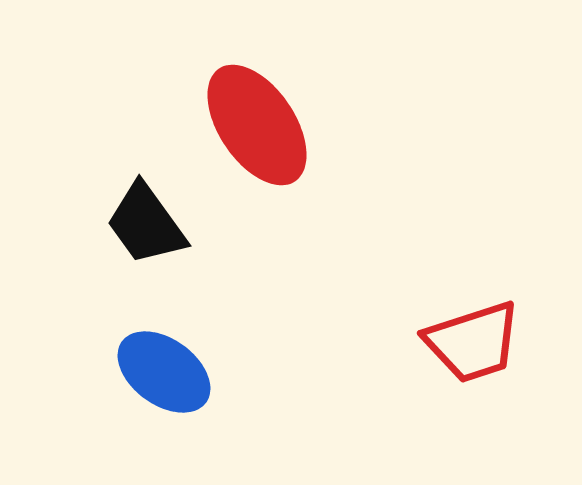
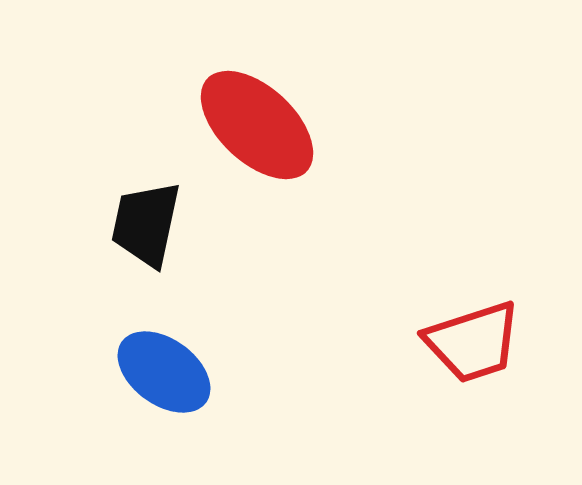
red ellipse: rotated 13 degrees counterclockwise
black trapezoid: rotated 48 degrees clockwise
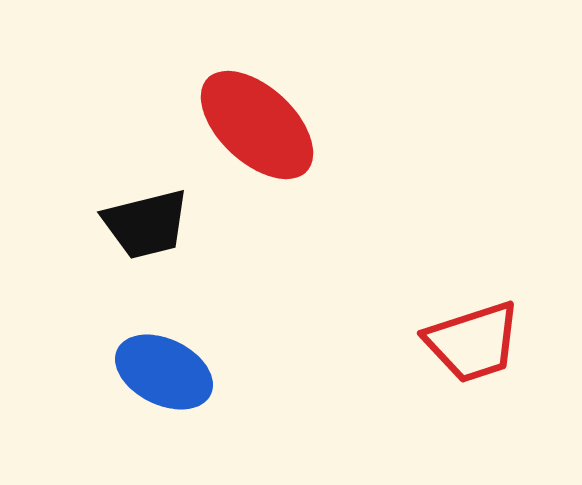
black trapezoid: rotated 116 degrees counterclockwise
blue ellipse: rotated 10 degrees counterclockwise
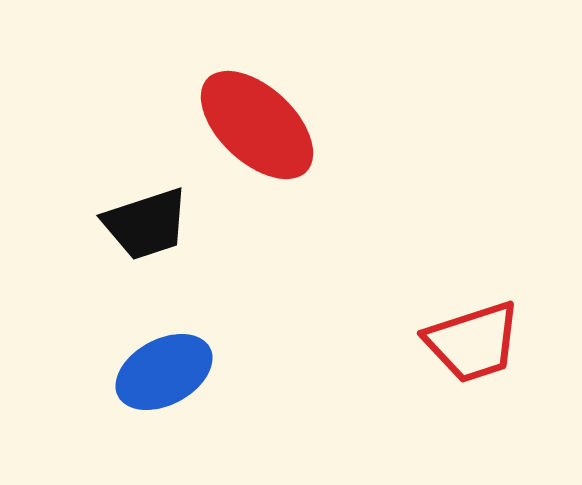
black trapezoid: rotated 4 degrees counterclockwise
blue ellipse: rotated 54 degrees counterclockwise
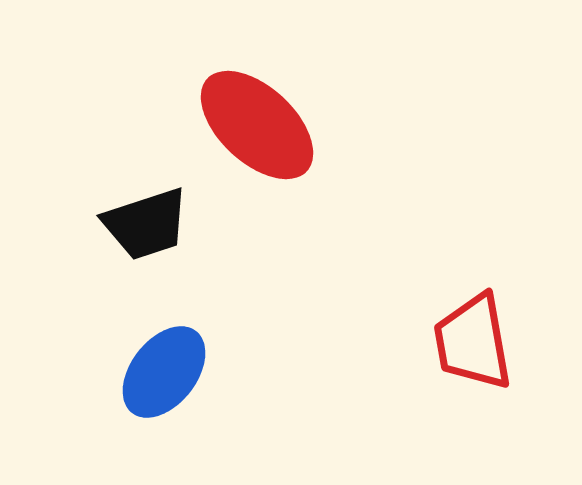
red trapezoid: rotated 98 degrees clockwise
blue ellipse: rotated 24 degrees counterclockwise
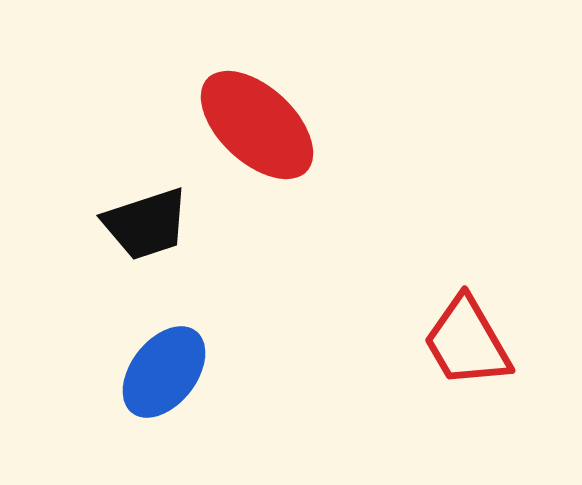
red trapezoid: moved 6 px left; rotated 20 degrees counterclockwise
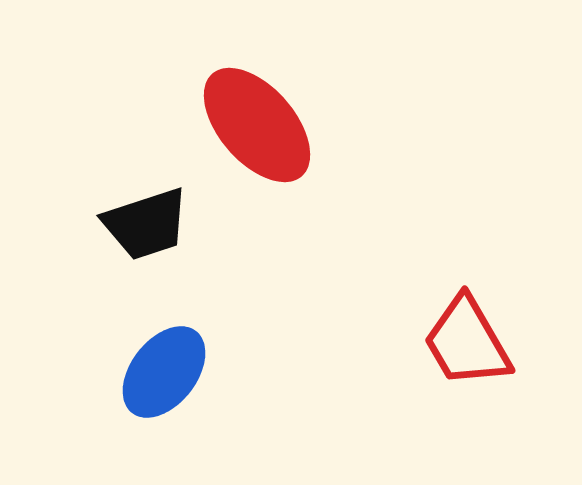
red ellipse: rotated 6 degrees clockwise
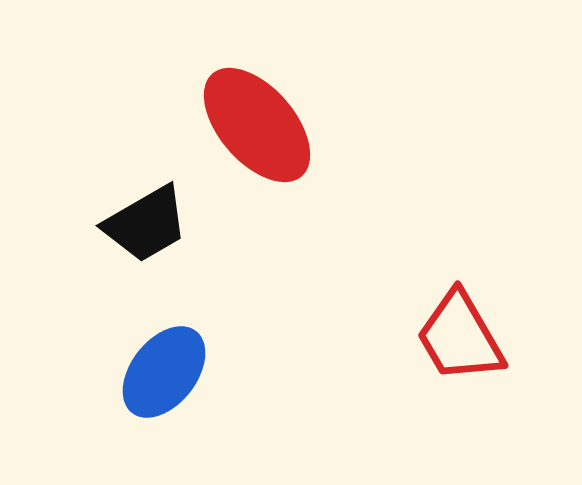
black trapezoid: rotated 12 degrees counterclockwise
red trapezoid: moved 7 px left, 5 px up
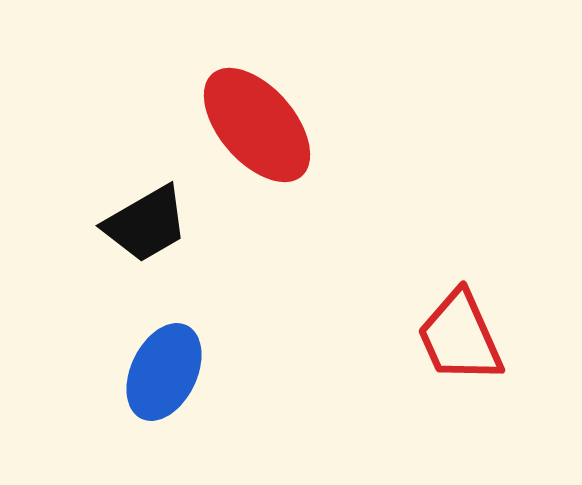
red trapezoid: rotated 6 degrees clockwise
blue ellipse: rotated 12 degrees counterclockwise
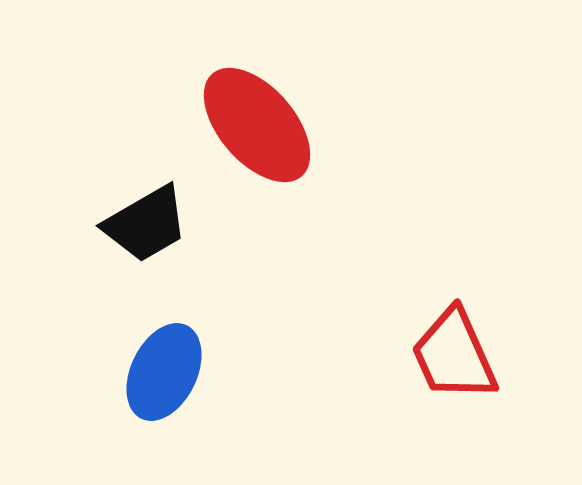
red trapezoid: moved 6 px left, 18 px down
